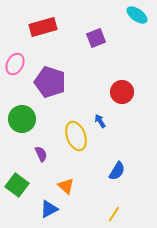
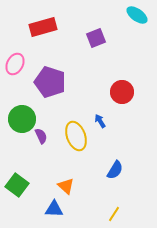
purple semicircle: moved 18 px up
blue semicircle: moved 2 px left, 1 px up
blue triangle: moved 5 px right; rotated 30 degrees clockwise
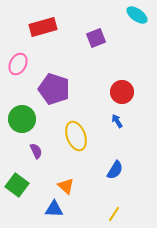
pink ellipse: moved 3 px right
purple pentagon: moved 4 px right, 7 px down
blue arrow: moved 17 px right
purple semicircle: moved 5 px left, 15 px down
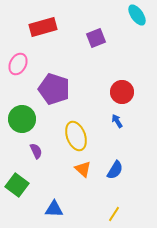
cyan ellipse: rotated 20 degrees clockwise
orange triangle: moved 17 px right, 17 px up
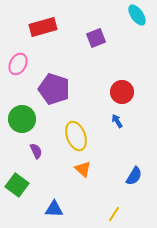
blue semicircle: moved 19 px right, 6 px down
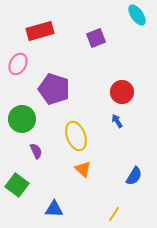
red rectangle: moved 3 px left, 4 px down
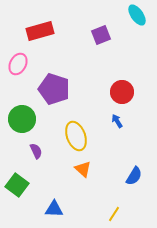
purple square: moved 5 px right, 3 px up
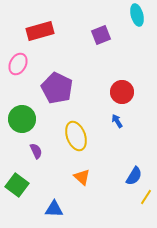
cyan ellipse: rotated 20 degrees clockwise
purple pentagon: moved 3 px right, 1 px up; rotated 8 degrees clockwise
orange triangle: moved 1 px left, 8 px down
yellow line: moved 32 px right, 17 px up
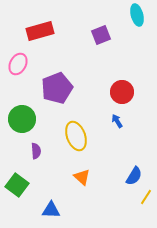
purple pentagon: rotated 24 degrees clockwise
purple semicircle: rotated 21 degrees clockwise
blue triangle: moved 3 px left, 1 px down
